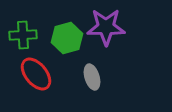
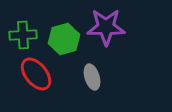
green hexagon: moved 3 px left, 1 px down
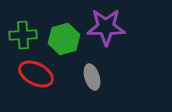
red ellipse: rotated 24 degrees counterclockwise
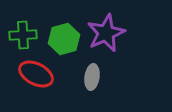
purple star: moved 6 px down; rotated 24 degrees counterclockwise
gray ellipse: rotated 25 degrees clockwise
